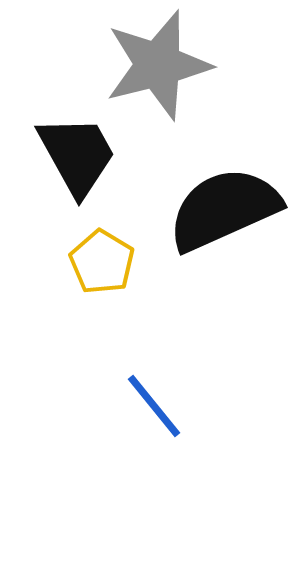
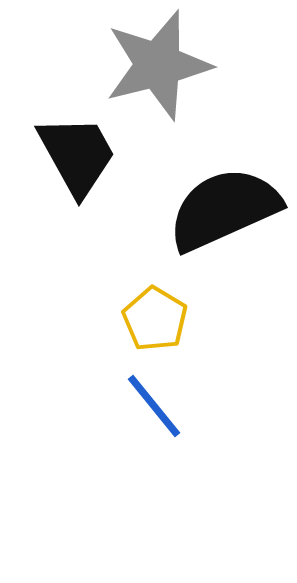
yellow pentagon: moved 53 px right, 57 px down
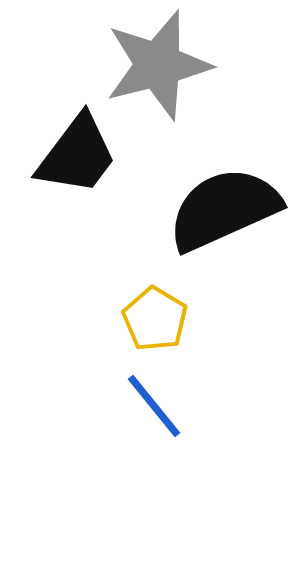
black trapezoid: rotated 66 degrees clockwise
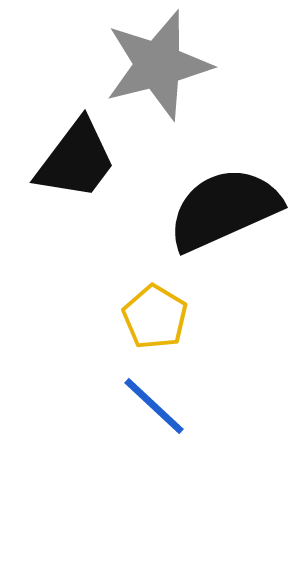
black trapezoid: moved 1 px left, 5 px down
yellow pentagon: moved 2 px up
blue line: rotated 8 degrees counterclockwise
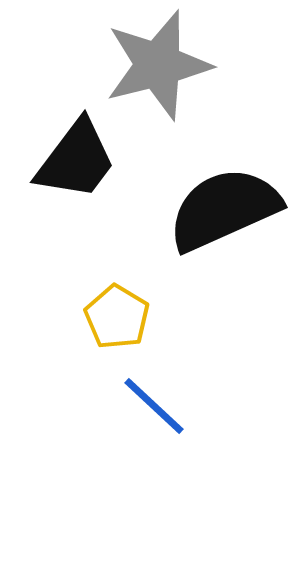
yellow pentagon: moved 38 px left
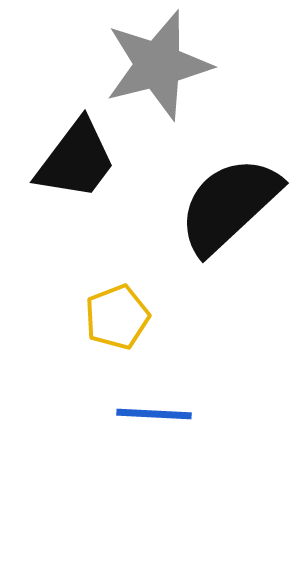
black semicircle: moved 5 px right, 4 px up; rotated 19 degrees counterclockwise
yellow pentagon: rotated 20 degrees clockwise
blue line: moved 8 px down; rotated 40 degrees counterclockwise
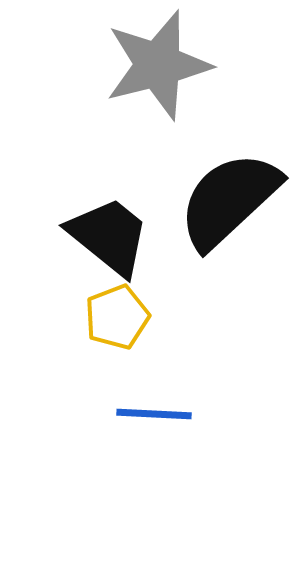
black trapezoid: moved 33 px right, 76 px down; rotated 88 degrees counterclockwise
black semicircle: moved 5 px up
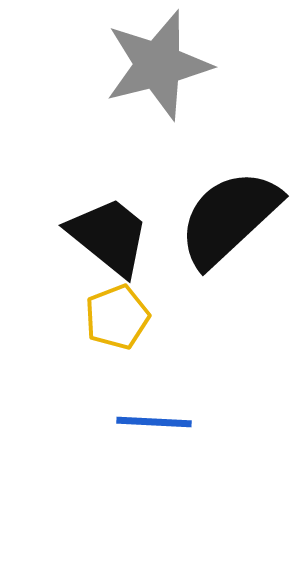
black semicircle: moved 18 px down
blue line: moved 8 px down
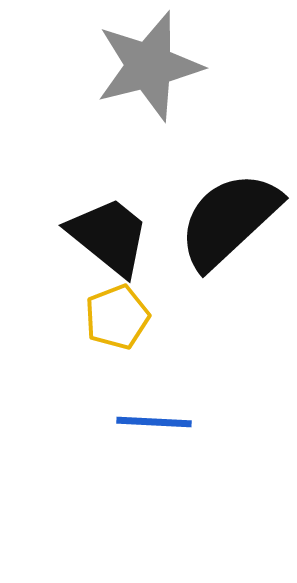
gray star: moved 9 px left, 1 px down
black semicircle: moved 2 px down
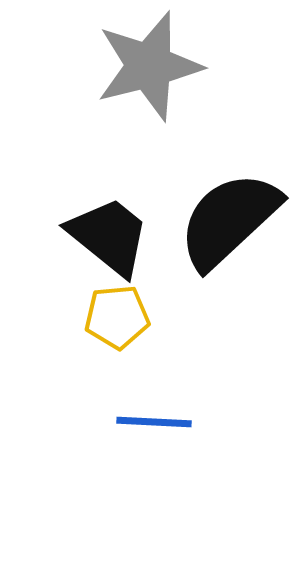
yellow pentagon: rotated 16 degrees clockwise
